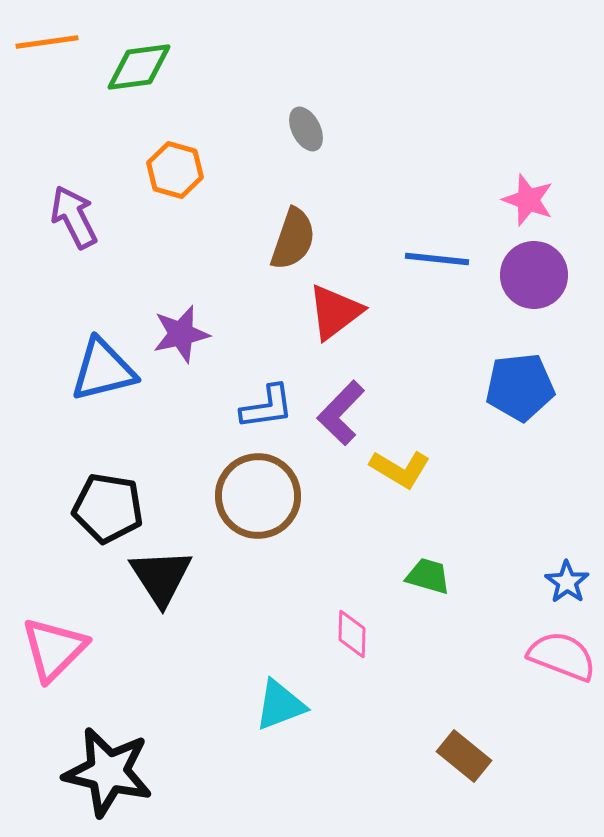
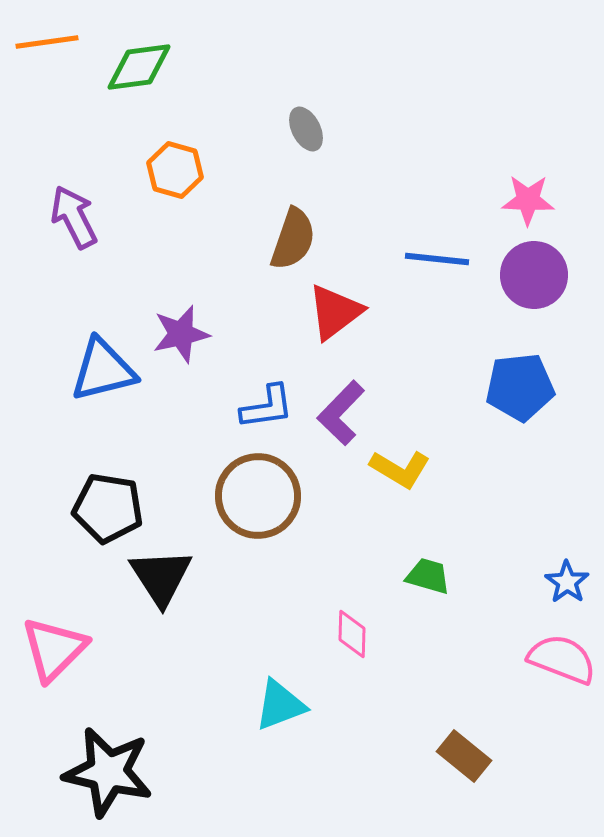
pink star: rotated 18 degrees counterclockwise
pink semicircle: moved 3 px down
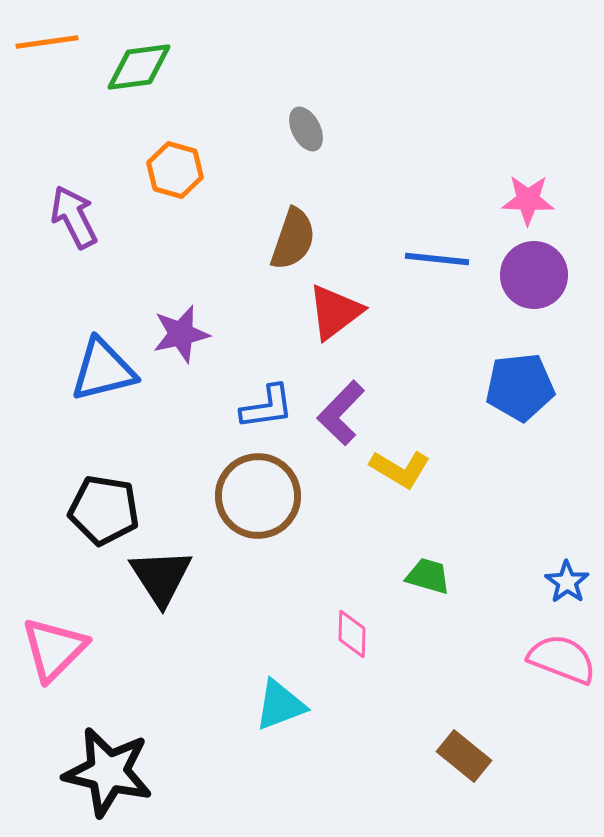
black pentagon: moved 4 px left, 2 px down
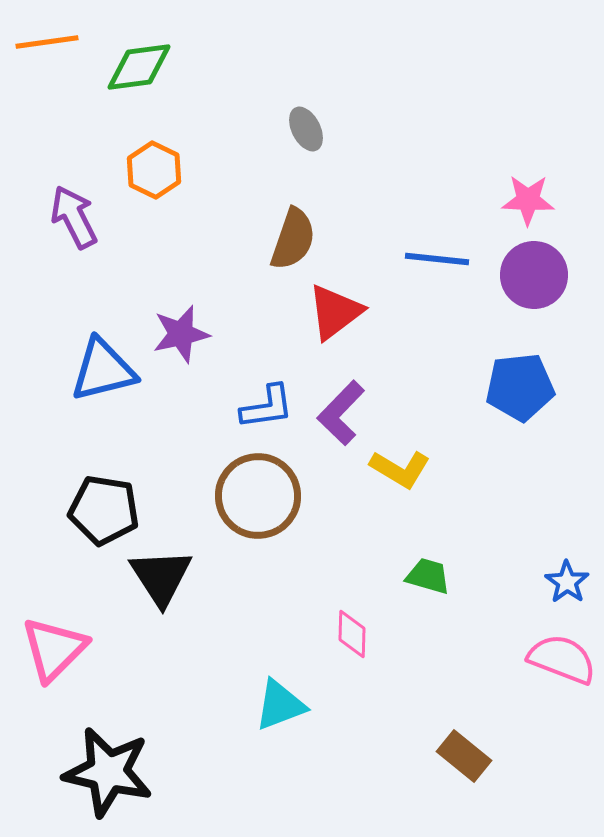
orange hexagon: moved 21 px left; rotated 10 degrees clockwise
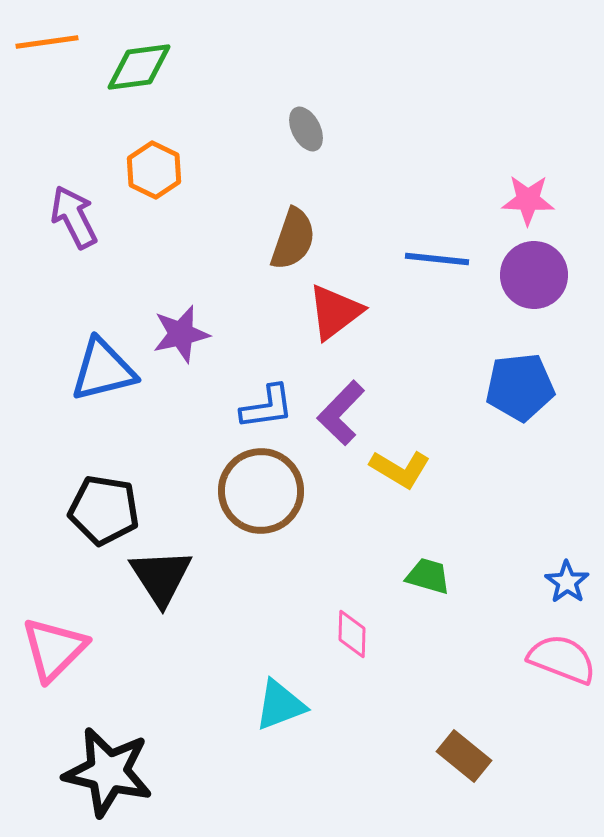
brown circle: moved 3 px right, 5 px up
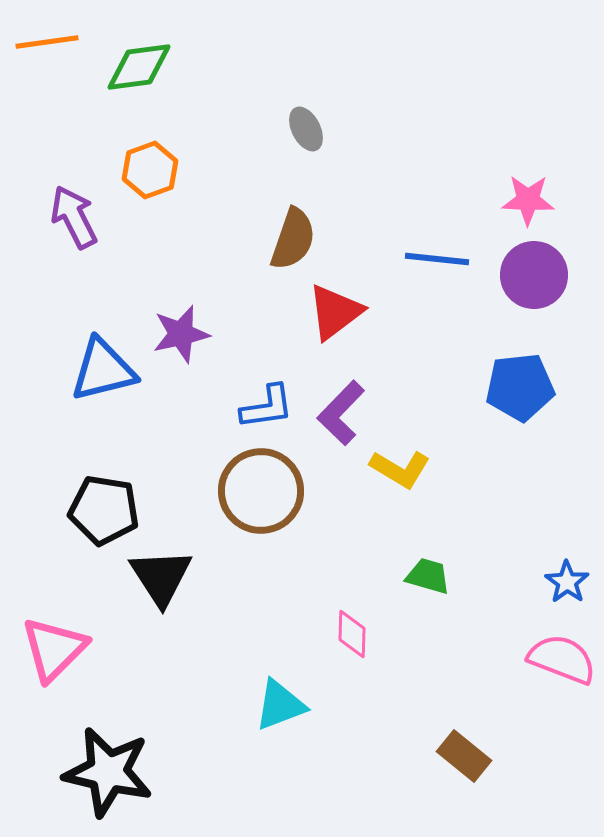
orange hexagon: moved 4 px left; rotated 14 degrees clockwise
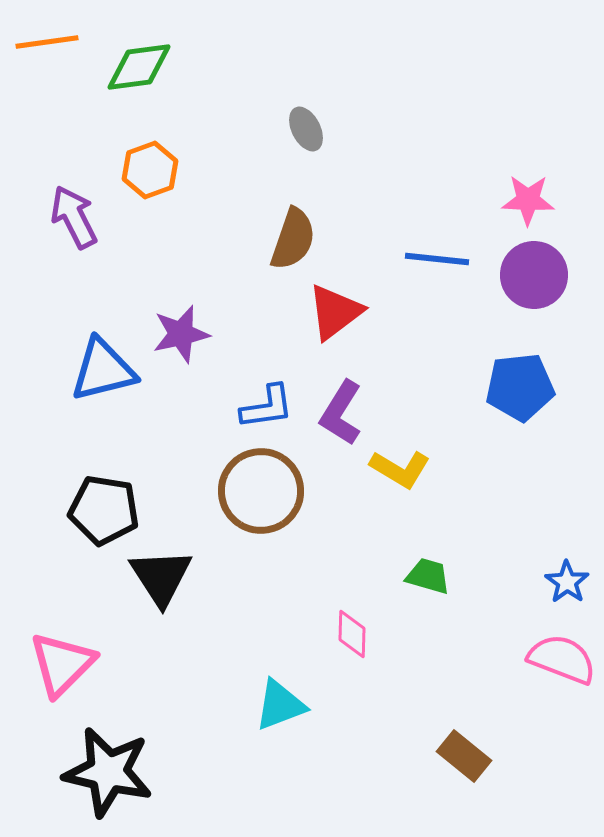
purple L-shape: rotated 12 degrees counterclockwise
pink triangle: moved 8 px right, 15 px down
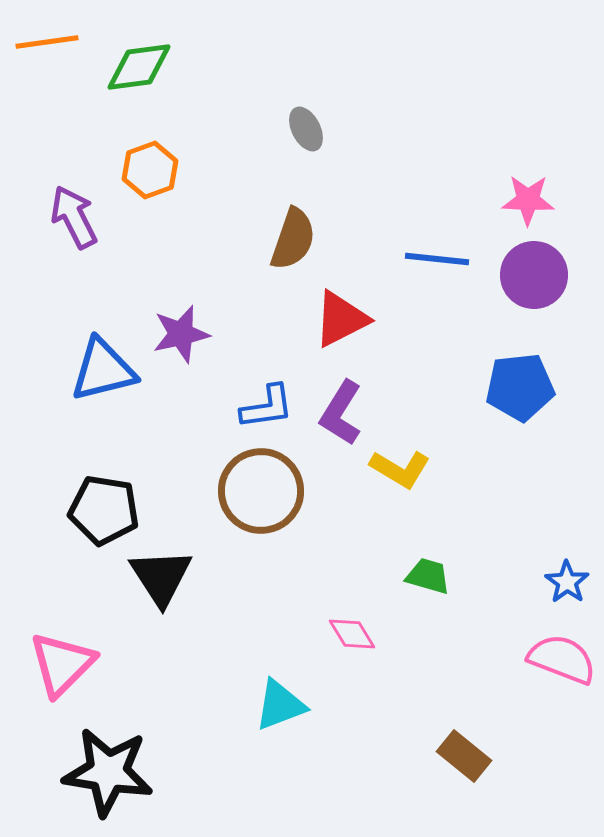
red triangle: moved 6 px right, 7 px down; rotated 10 degrees clockwise
pink diamond: rotated 33 degrees counterclockwise
black star: rotated 4 degrees counterclockwise
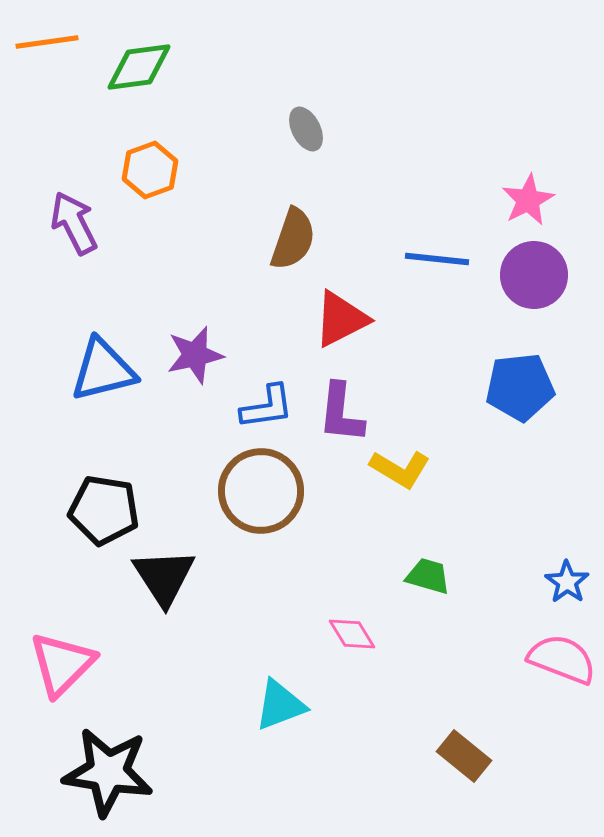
pink star: rotated 30 degrees counterclockwise
purple arrow: moved 6 px down
purple star: moved 14 px right, 21 px down
purple L-shape: rotated 26 degrees counterclockwise
black triangle: moved 3 px right
